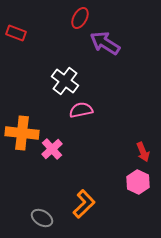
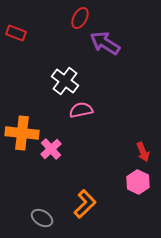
pink cross: moved 1 px left
orange L-shape: moved 1 px right
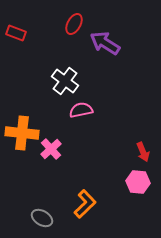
red ellipse: moved 6 px left, 6 px down
pink hexagon: rotated 20 degrees counterclockwise
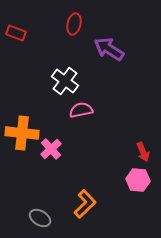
red ellipse: rotated 15 degrees counterclockwise
purple arrow: moved 4 px right, 6 px down
pink hexagon: moved 2 px up
gray ellipse: moved 2 px left
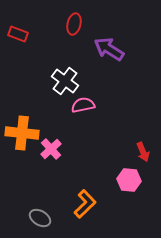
red rectangle: moved 2 px right, 1 px down
pink semicircle: moved 2 px right, 5 px up
pink hexagon: moved 9 px left
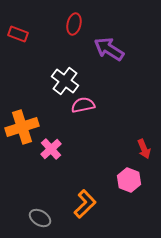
orange cross: moved 6 px up; rotated 24 degrees counterclockwise
red arrow: moved 1 px right, 3 px up
pink hexagon: rotated 15 degrees clockwise
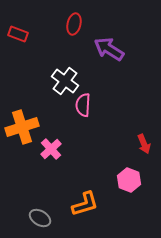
pink semicircle: rotated 75 degrees counterclockwise
red arrow: moved 5 px up
orange L-shape: rotated 28 degrees clockwise
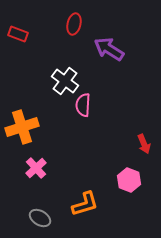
pink cross: moved 15 px left, 19 px down
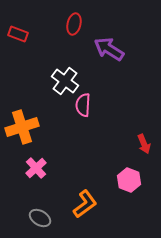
orange L-shape: rotated 20 degrees counterclockwise
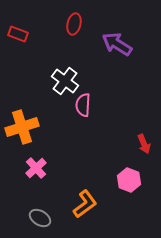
purple arrow: moved 8 px right, 5 px up
